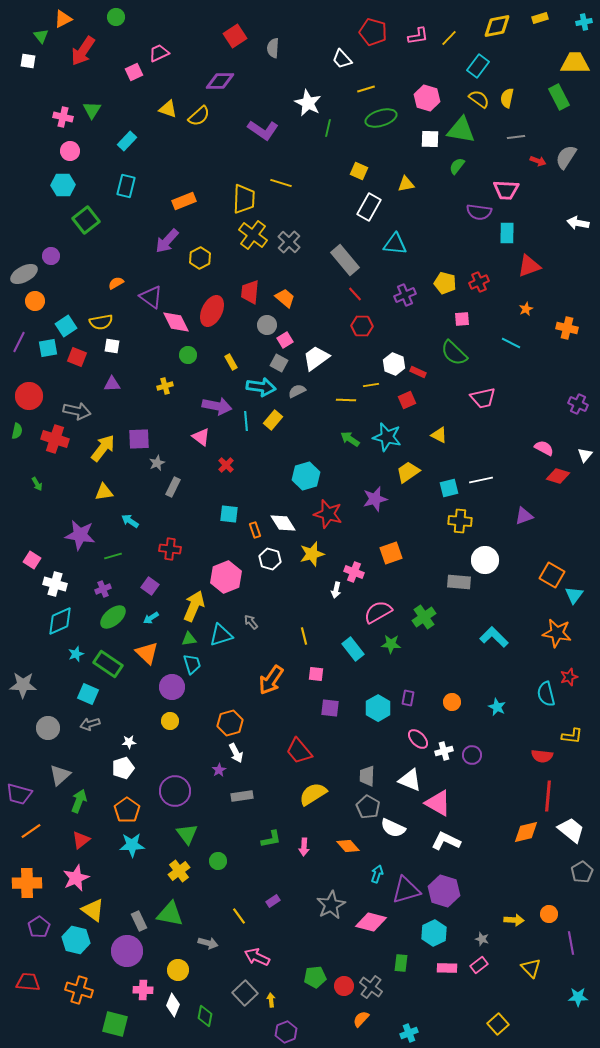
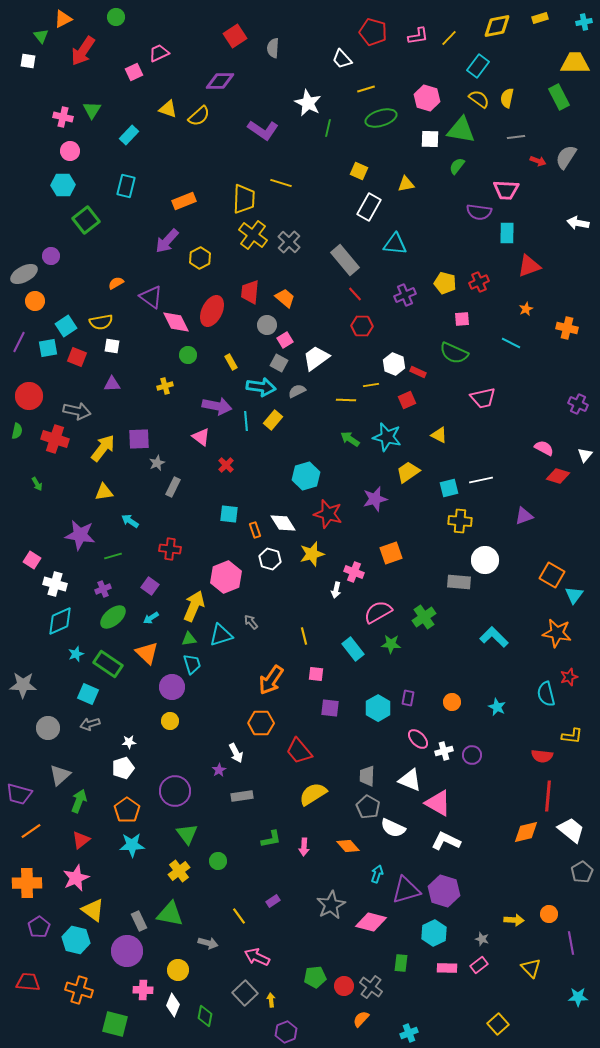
cyan rectangle at (127, 141): moved 2 px right, 6 px up
green semicircle at (454, 353): rotated 20 degrees counterclockwise
orange hexagon at (230, 723): moved 31 px right; rotated 15 degrees clockwise
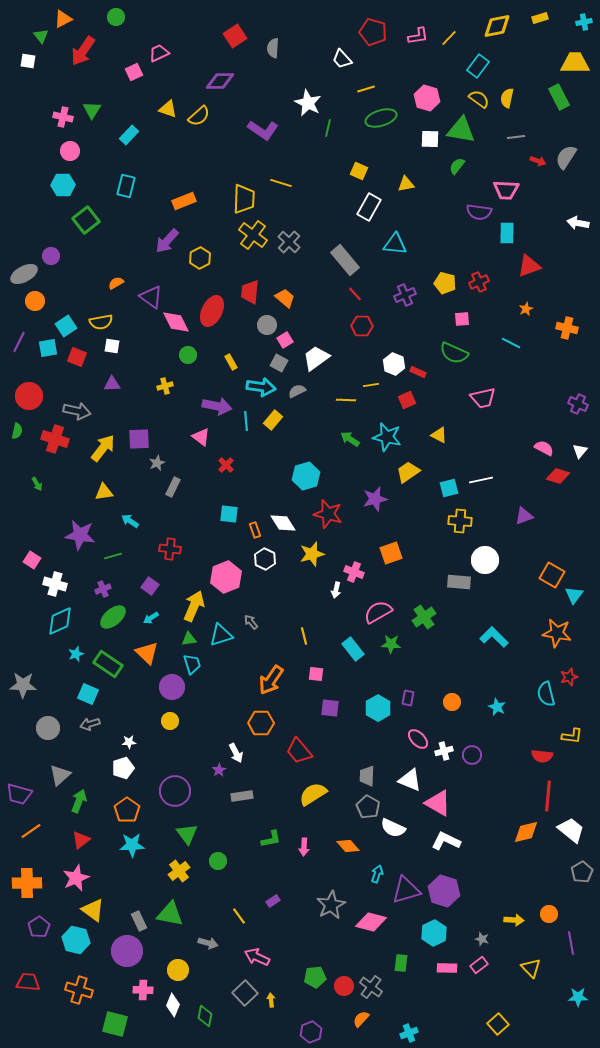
white triangle at (585, 455): moved 5 px left, 4 px up
white hexagon at (270, 559): moved 5 px left; rotated 10 degrees clockwise
purple hexagon at (286, 1032): moved 25 px right
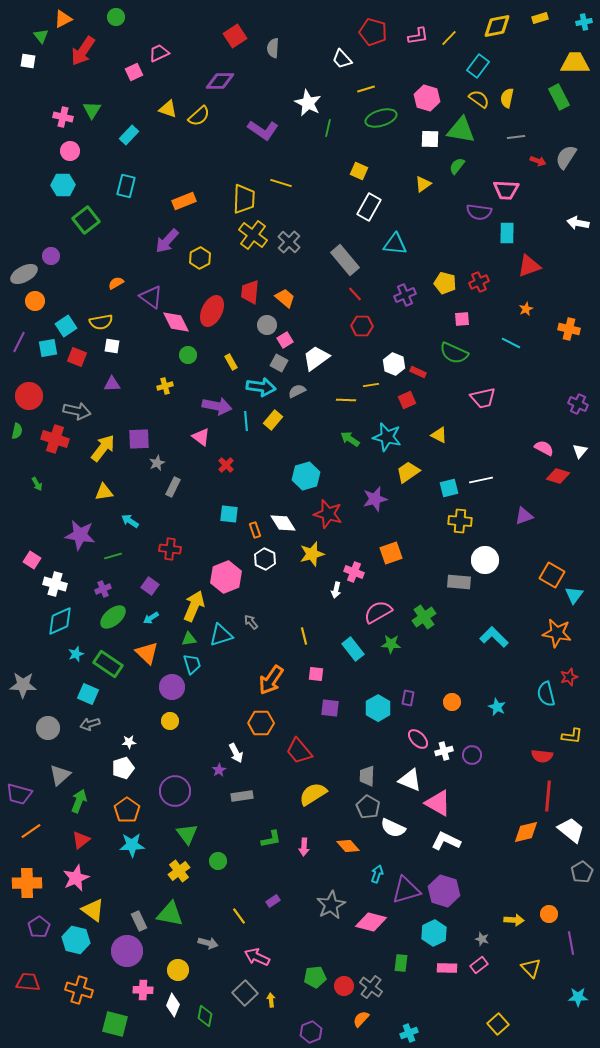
yellow triangle at (406, 184): moved 17 px right; rotated 24 degrees counterclockwise
orange cross at (567, 328): moved 2 px right, 1 px down
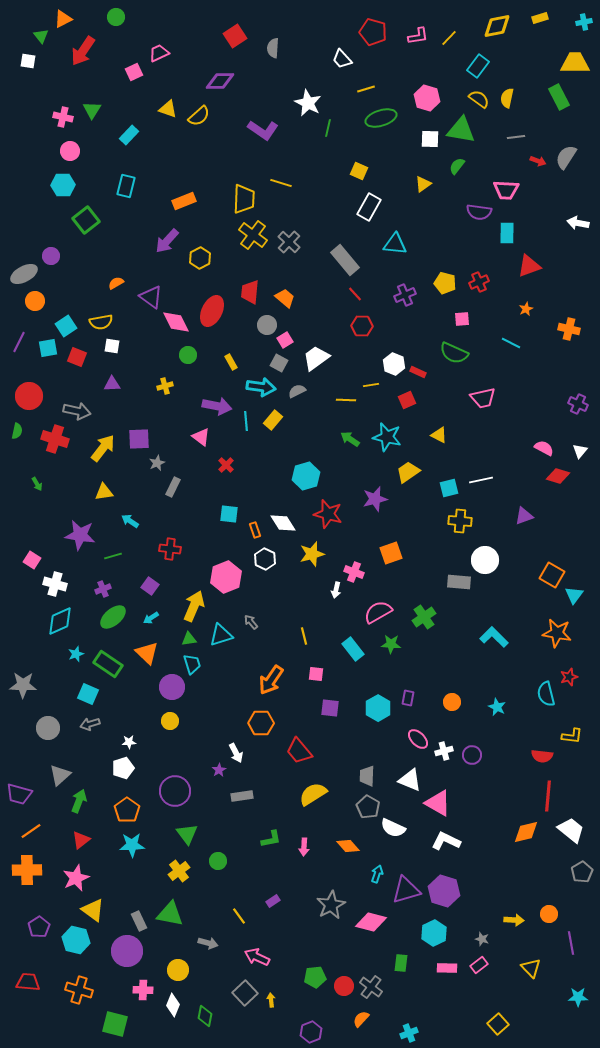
orange cross at (27, 883): moved 13 px up
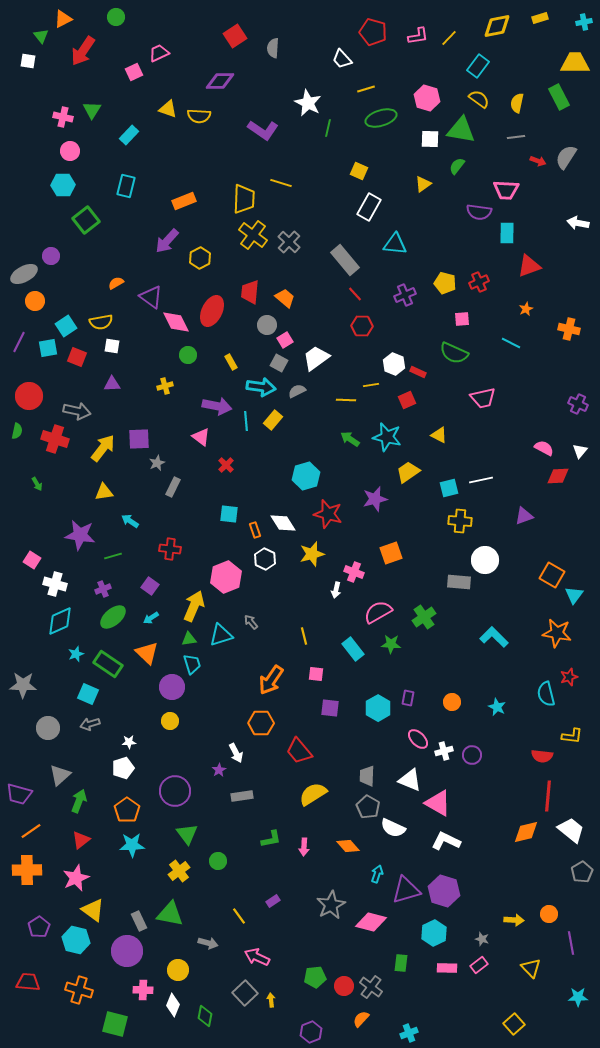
yellow semicircle at (507, 98): moved 10 px right, 5 px down
yellow semicircle at (199, 116): rotated 45 degrees clockwise
red diamond at (558, 476): rotated 20 degrees counterclockwise
yellow square at (498, 1024): moved 16 px right
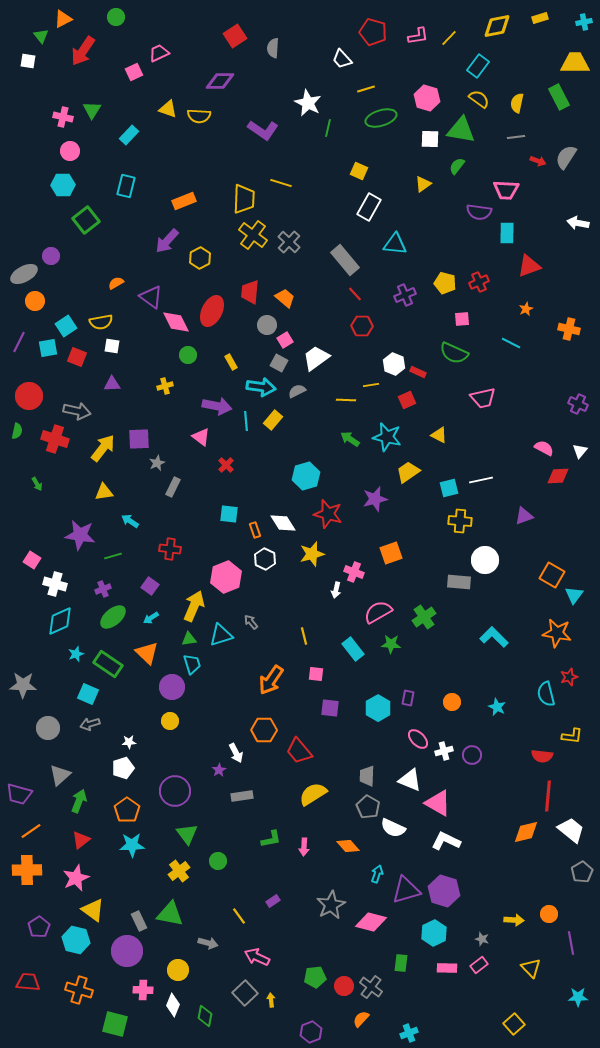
orange hexagon at (261, 723): moved 3 px right, 7 px down
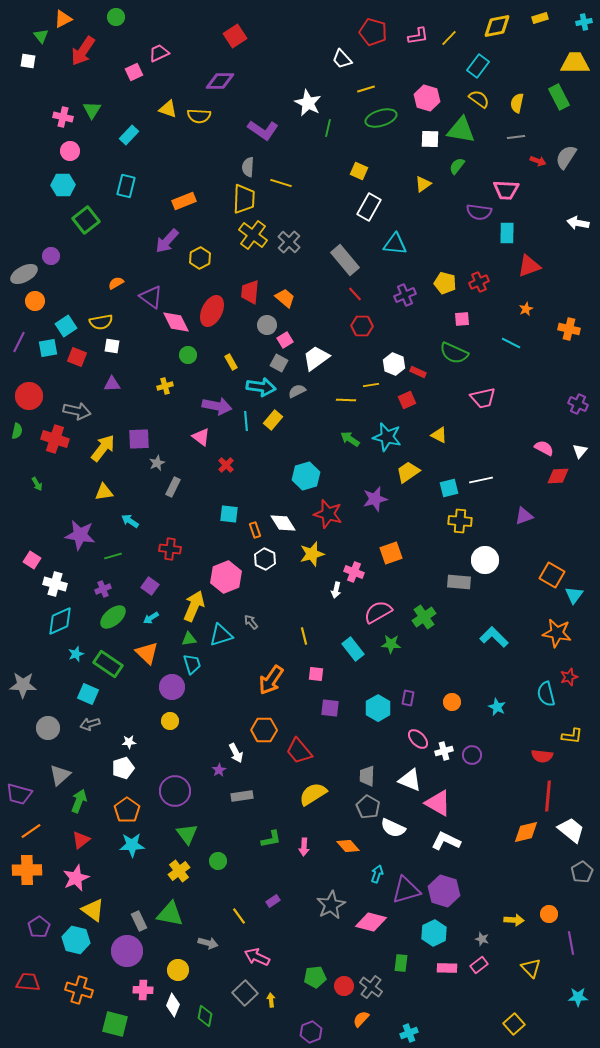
gray semicircle at (273, 48): moved 25 px left, 119 px down
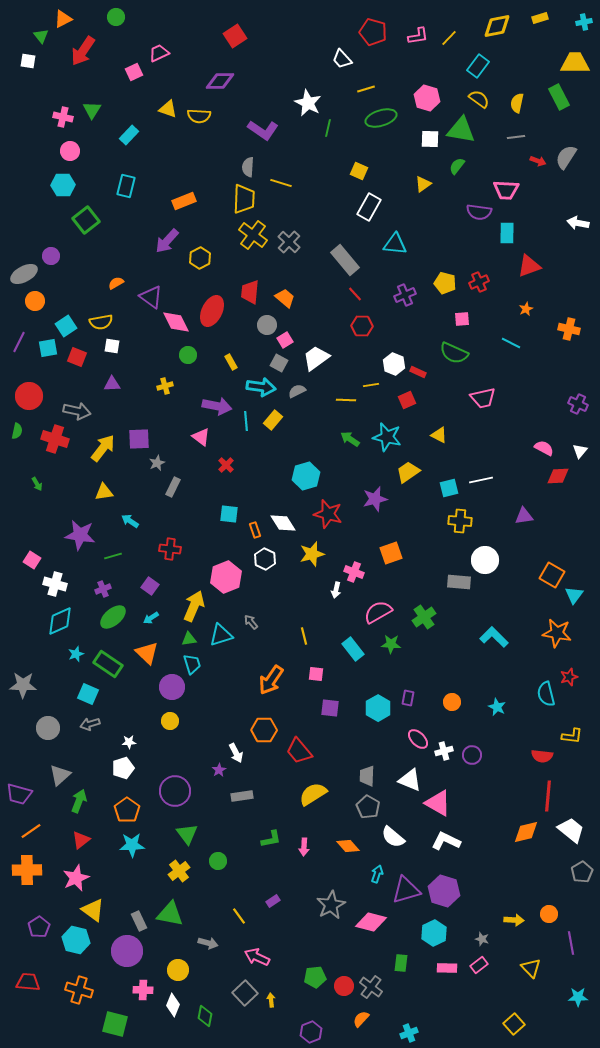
purple triangle at (524, 516): rotated 12 degrees clockwise
white semicircle at (393, 828): moved 9 px down; rotated 15 degrees clockwise
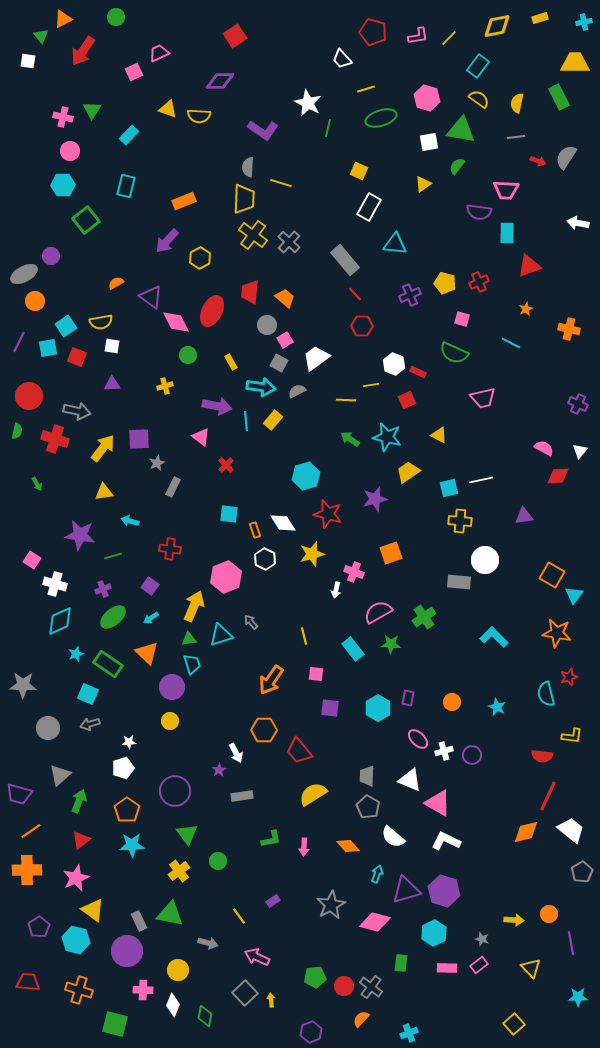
white square at (430, 139): moved 1 px left, 3 px down; rotated 12 degrees counterclockwise
purple cross at (405, 295): moved 5 px right
pink square at (462, 319): rotated 21 degrees clockwise
cyan arrow at (130, 521): rotated 18 degrees counterclockwise
red line at (548, 796): rotated 20 degrees clockwise
pink diamond at (371, 922): moved 4 px right
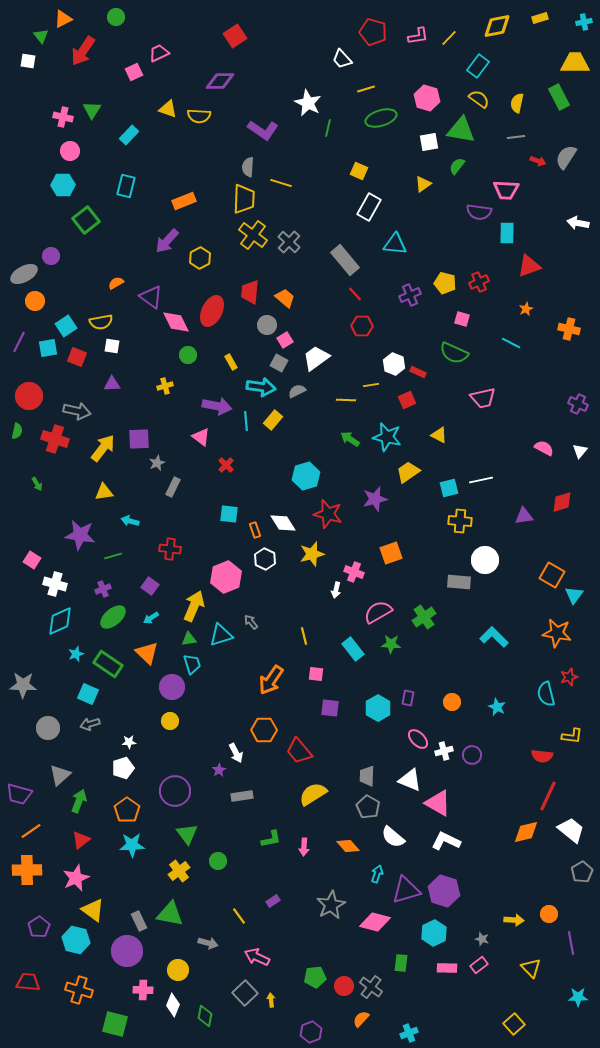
red diamond at (558, 476): moved 4 px right, 26 px down; rotated 15 degrees counterclockwise
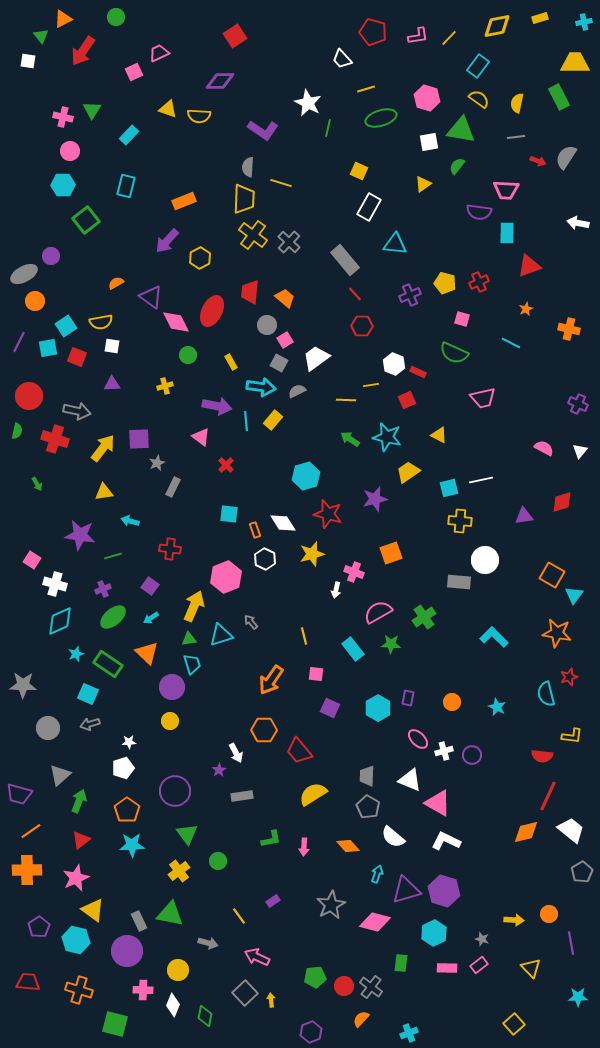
purple square at (330, 708): rotated 18 degrees clockwise
